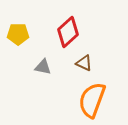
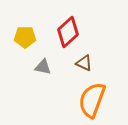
yellow pentagon: moved 7 px right, 3 px down
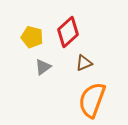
yellow pentagon: moved 7 px right; rotated 15 degrees clockwise
brown triangle: rotated 48 degrees counterclockwise
gray triangle: rotated 48 degrees counterclockwise
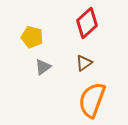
red diamond: moved 19 px right, 9 px up
brown triangle: rotated 12 degrees counterclockwise
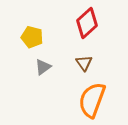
brown triangle: rotated 30 degrees counterclockwise
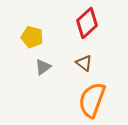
brown triangle: rotated 18 degrees counterclockwise
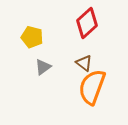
orange semicircle: moved 13 px up
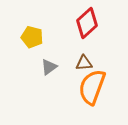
brown triangle: rotated 42 degrees counterclockwise
gray triangle: moved 6 px right
